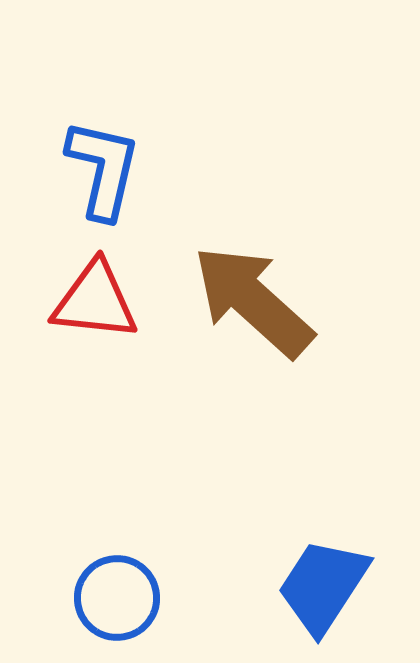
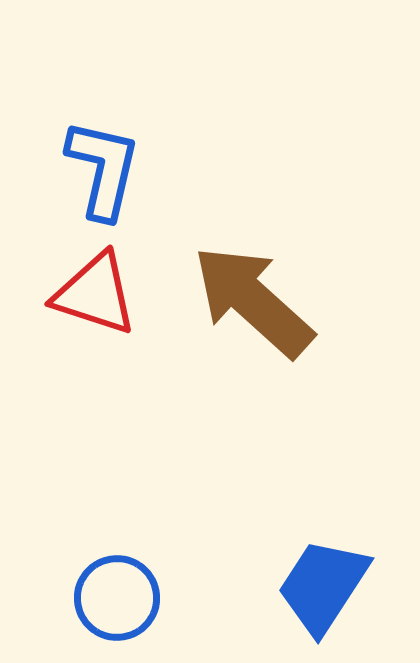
red triangle: moved 7 px up; rotated 12 degrees clockwise
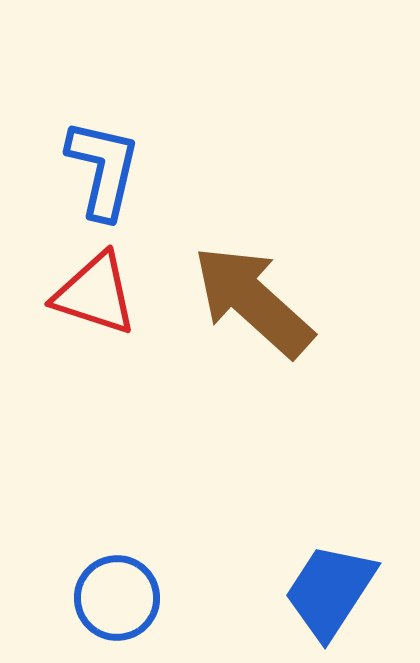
blue trapezoid: moved 7 px right, 5 px down
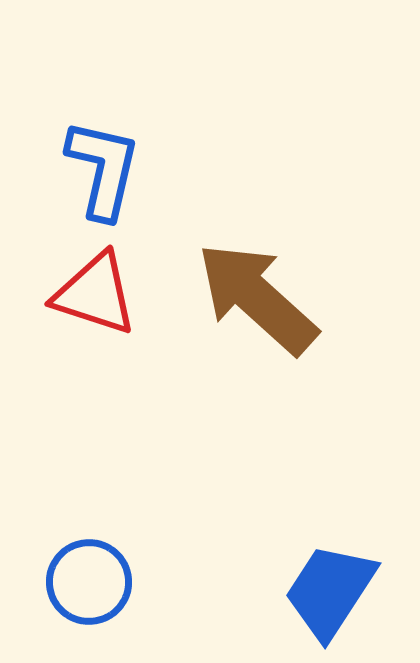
brown arrow: moved 4 px right, 3 px up
blue circle: moved 28 px left, 16 px up
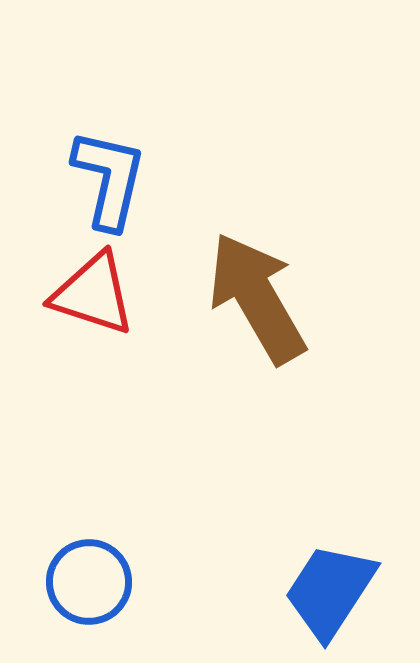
blue L-shape: moved 6 px right, 10 px down
red triangle: moved 2 px left
brown arrow: rotated 18 degrees clockwise
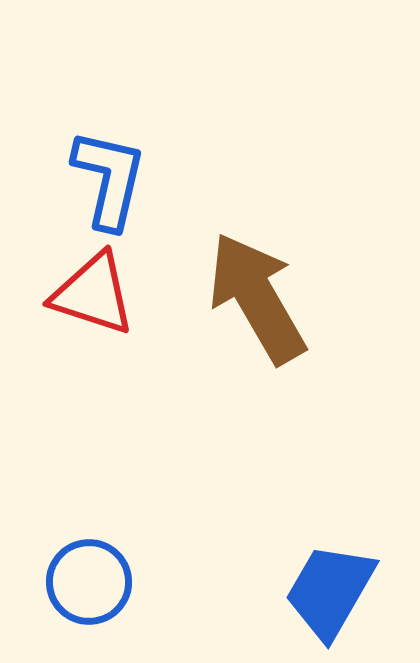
blue trapezoid: rotated 3 degrees counterclockwise
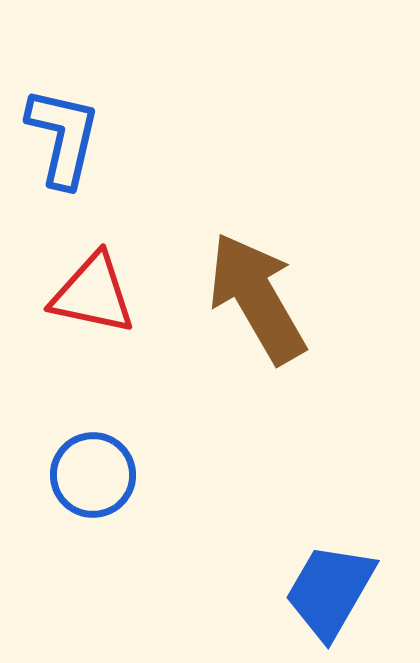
blue L-shape: moved 46 px left, 42 px up
red triangle: rotated 6 degrees counterclockwise
blue circle: moved 4 px right, 107 px up
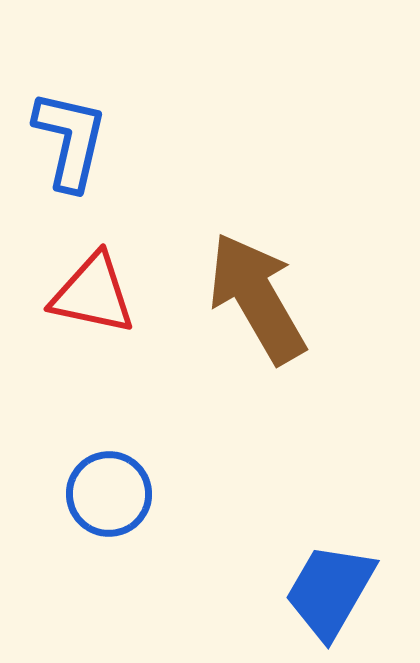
blue L-shape: moved 7 px right, 3 px down
blue circle: moved 16 px right, 19 px down
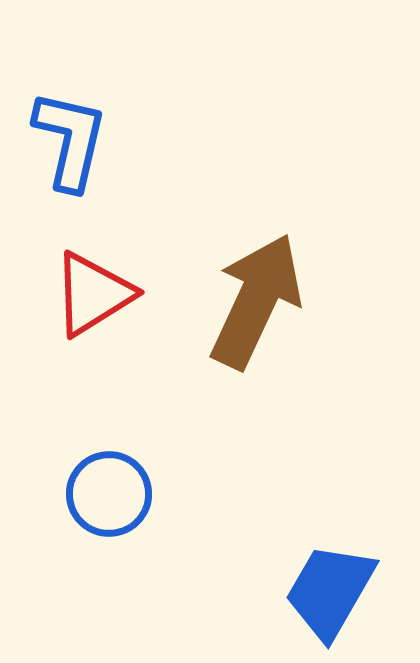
red triangle: rotated 44 degrees counterclockwise
brown arrow: moved 1 px left, 3 px down; rotated 55 degrees clockwise
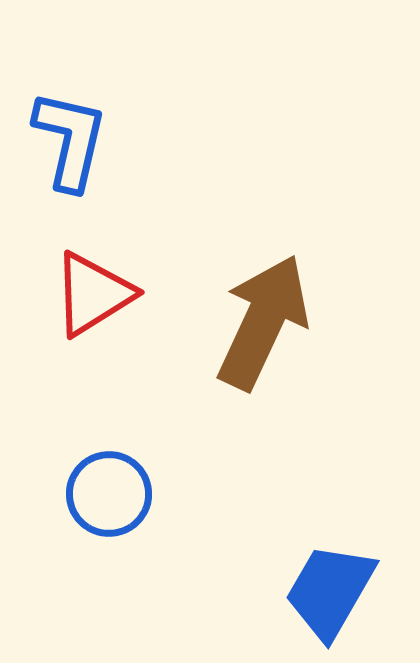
brown arrow: moved 7 px right, 21 px down
